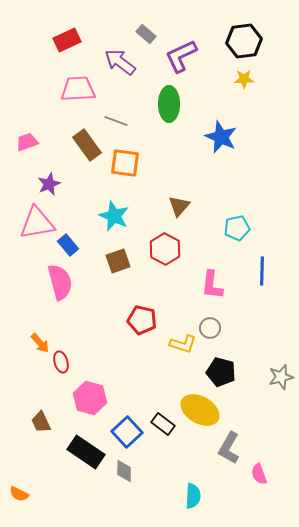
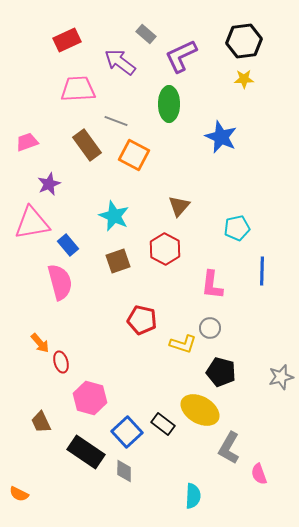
orange square at (125, 163): moved 9 px right, 8 px up; rotated 20 degrees clockwise
pink triangle at (37, 223): moved 5 px left
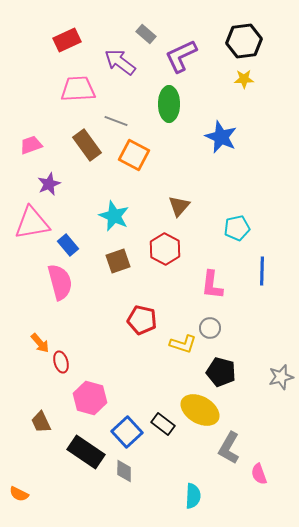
pink trapezoid at (27, 142): moved 4 px right, 3 px down
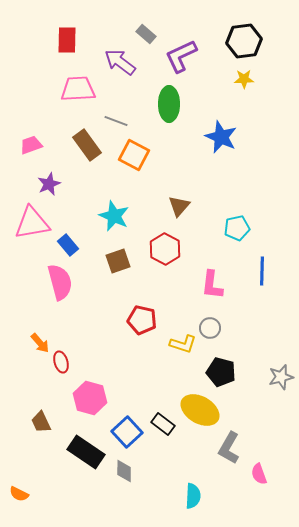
red rectangle at (67, 40): rotated 64 degrees counterclockwise
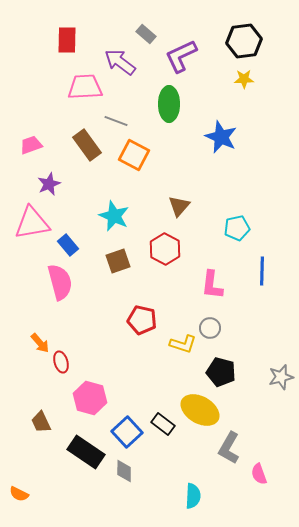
pink trapezoid at (78, 89): moved 7 px right, 2 px up
